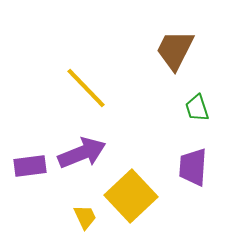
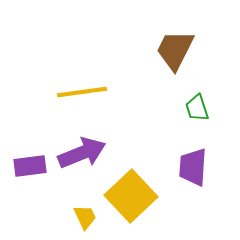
yellow line: moved 4 px left, 4 px down; rotated 54 degrees counterclockwise
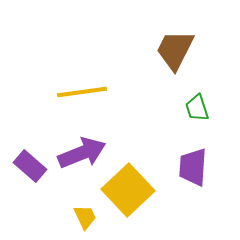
purple rectangle: rotated 48 degrees clockwise
yellow square: moved 3 px left, 6 px up
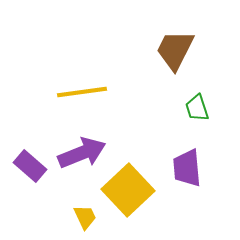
purple trapezoid: moved 6 px left, 1 px down; rotated 9 degrees counterclockwise
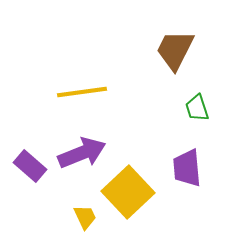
yellow square: moved 2 px down
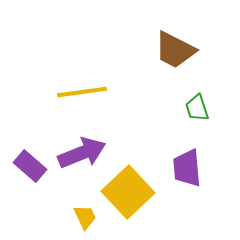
brown trapezoid: rotated 90 degrees counterclockwise
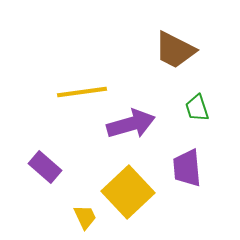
purple arrow: moved 49 px right, 29 px up; rotated 6 degrees clockwise
purple rectangle: moved 15 px right, 1 px down
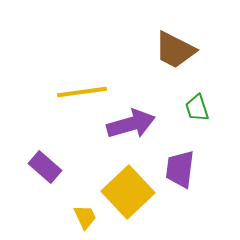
purple trapezoid: moved 7 px left, 1 px down; rotated 12 degrees clockwise
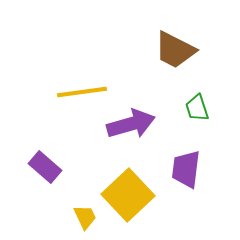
purple trapezoid: moved 6 px right
yellow square: moved 3 px down
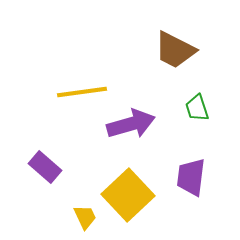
purple trapezoid: moved 5 px right, 8 px down
